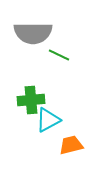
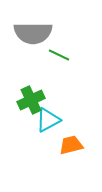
green cross: rotated 20 degrees counterclockwise
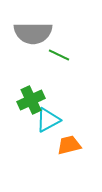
orange trapezoid: moved 2 px left
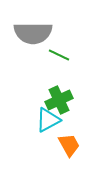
green cross: moved 28 px right
orange trapezoid: rotated 75 degrees clockwise
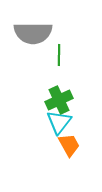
green line: rotated 65 degrees clockwise
cyan triangle: moved 11 px right, 2 px down; rotated 24 degrees counterclockwise
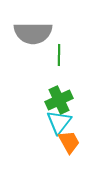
orange trapezoid: moved 3 px up
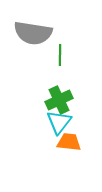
gray semicircle: rotated 9 degrees clockwise
green line: moved 1 px right
orange trapezoid: rotated 55 degrees counterclockwise
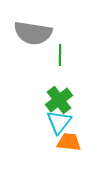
green cross: rotated 12 degrees counterclockwise
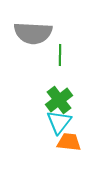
gray semicircle: rotated 6 degrees counterclockwise
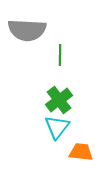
gray semicircle: moved 6 px left, 3 px up
cyan triangle: moved 2 px left, 5 px down
orange trapezoid: moved 12 px right, 10 px down
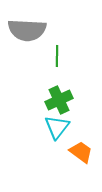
green line: moved 3 px left, 1 px down
green cross: rotated 12 degrees clockwise
orange trapezoid: rotated 30 degrees clockwise
